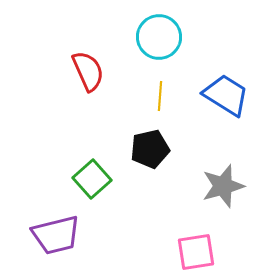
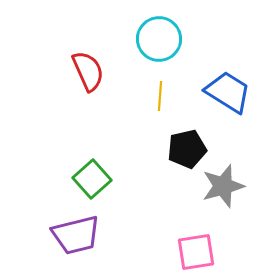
cyan circle: moved 2 px down
blue trapezoid: moved 2 px right, 3 px up
black pentagon: moved 37 px right
purple trapezoid: moved 20 px right
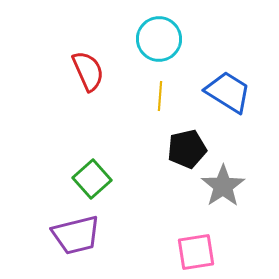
gray star: rotated 18 degrees counterclockwise
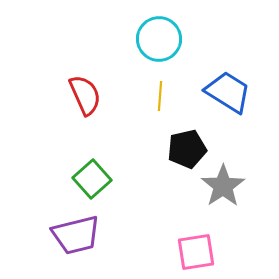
red semicircle: moved 3 px left, 24 px down
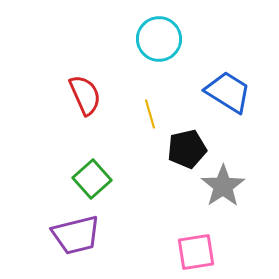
yellow line: moved 10 px left, 18 px down; rotated 20 degrees counterclockwise
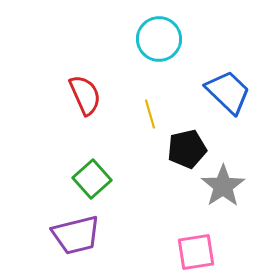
blue trapezoid: rotated 12 degrees clockwise
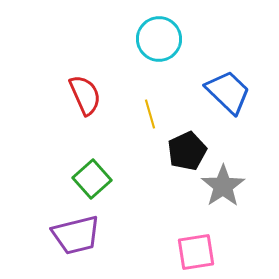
black pentagon: moved 2 px down; rotated 12 degrees counterclockwise
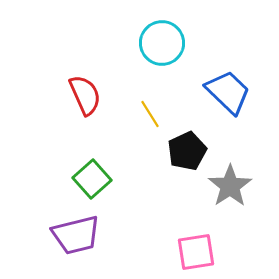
cyan circle: moved 3 px right, 4 px down
yellow line: rotated 16 degrees counterclockwise
gray star: moved 7 px right
